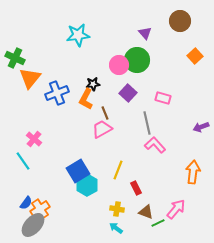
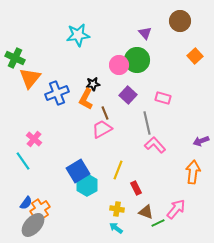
purple square: moved 2 px down
purple arrow: moved 14 px down
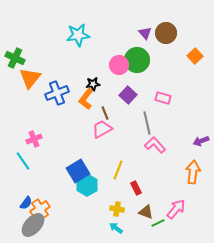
brown circle: moved 14 px left, 12 px down
orange L-shape: rotated 10 degrees clockwise
pink cross: rotated 28 degrees clockwise
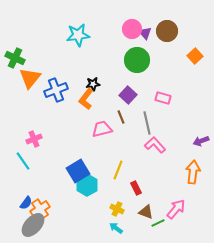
brown circle: moved 1 px right, 2 px up
pink circle: moved 13 px right, 36 px up
blue cross: moved 1 px left, 3 px up
brown line: moved 16 px right, 4 px down
pink trapezoid: rotated 15 degrees clockwise
yellow cross: rotated 16 degrees clockwise
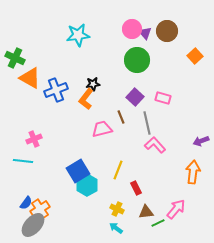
orange triangle: rotated 40 degrees counterclockwise
purple square: moved 7 px right, 2 px down
cyan line: rotated 48 degrees counterclockwise
brown triangle: rotated 28 degrees counterclockwise
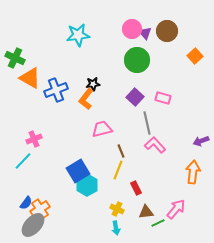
brown line: moved 34 px down
cyan line: rotated 54 degrees counterclockwise
cyan arrow: rotated 136 degrees counterclockwise
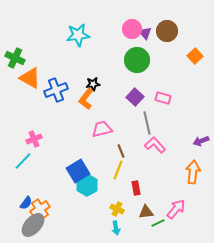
red rectangle: rotated 16 degrees clockwise
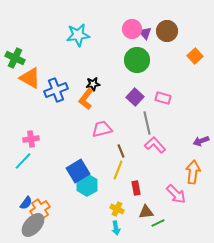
pink cross: moved 3 px left; rotated 14 degrees clockwise
pink arrow: moved 15 px up; rotated 95 degrees clockwise
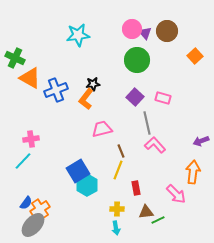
yellow cross: rotated 24 degrees counterclockwise
green line: moved 3 px up
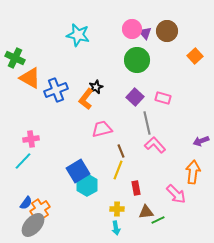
cyan star: rotated 20 degrees clockwise
black star: moved 3 px right, 3 px down; rotated 16 degrees counterclockwise
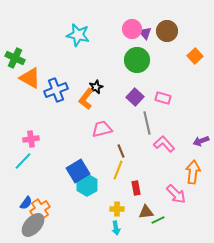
pink L-shape: moved 9 px right, 1 px up
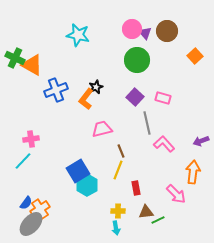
orange triangle: moved 2 px right, 13 px up
yellow cross: moved 1 px right, 2 px down
gray ellipse: moved 2 px left, 1 px up
